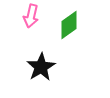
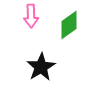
pink arrow: rotated 15 degrees counterclockwise
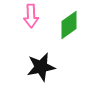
black star: rotated 20 degrees clockwise
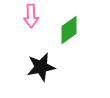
green diamond: moved 5 px down
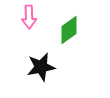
pink arrow: moved 2 px left, 1 px down
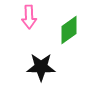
black star: rotated 12 degrees clockwise
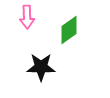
pink arrow: moved 2 px left
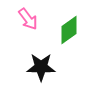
pink arrow: moved 1 px right, 2 px down; rotated 35 degrees counterclockwise
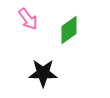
black star: moved 2 px right, 6 px down
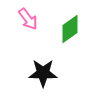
green diamond: moved 1 px right, 1 px up
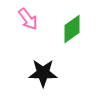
green diamond: moved 2 px right
